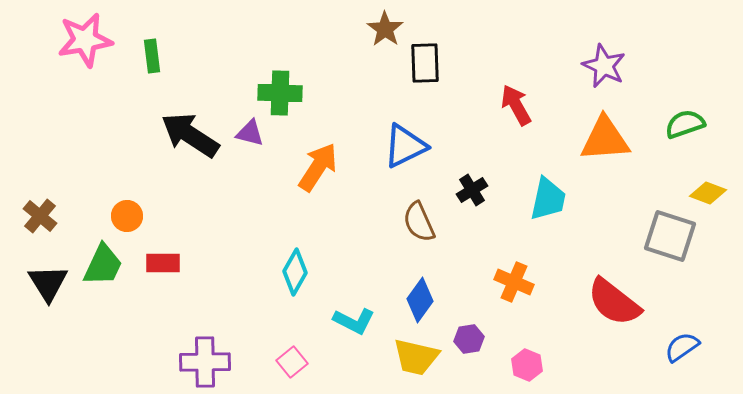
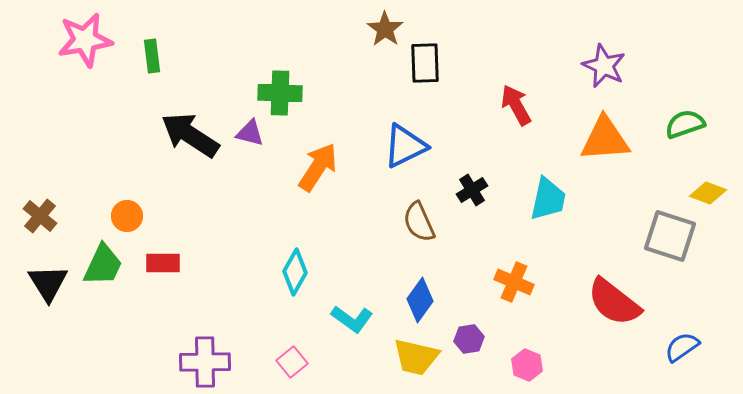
cyan L-shape: moved 2 px left, 2 px up; rotated 9 degrees clockwise
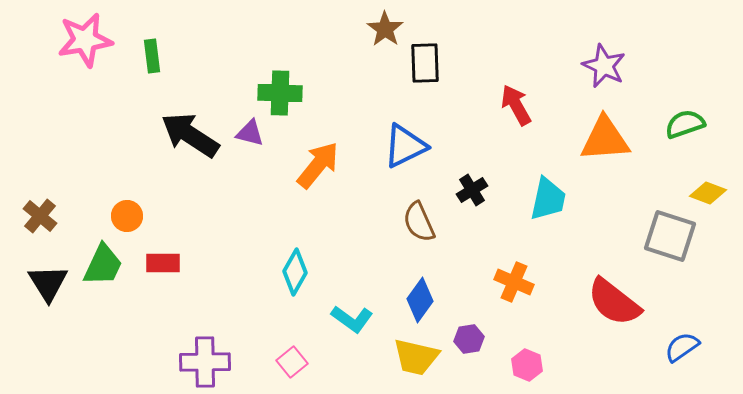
orange arrow: moved 2 px up; rotated 6 degrees clockwise
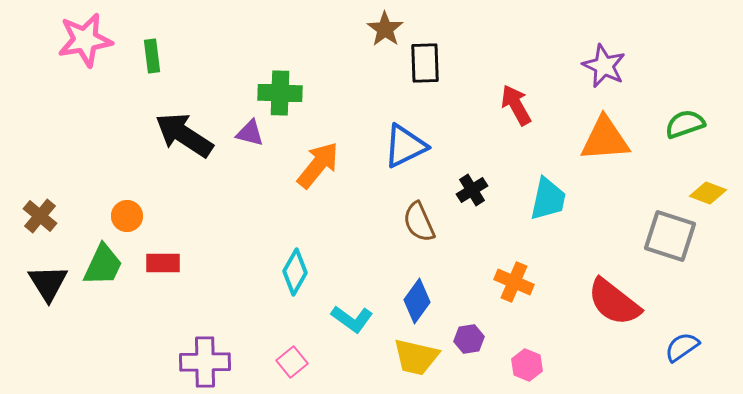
black arrow: moved 6 px left
blue diamond: moved 3 px left, 1 px down
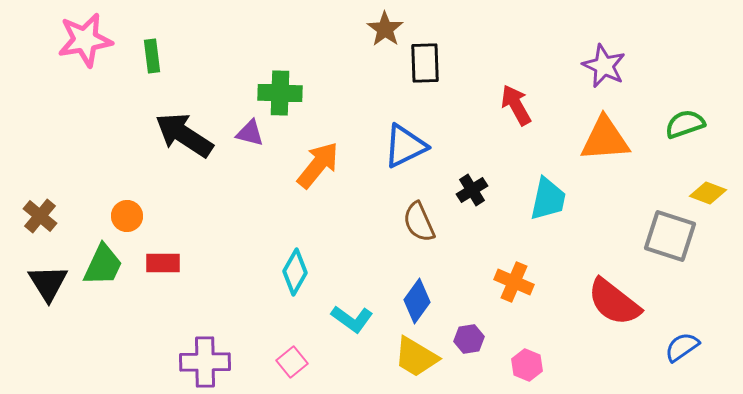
yellow trapezoid: rotated 18 degrees clockwise
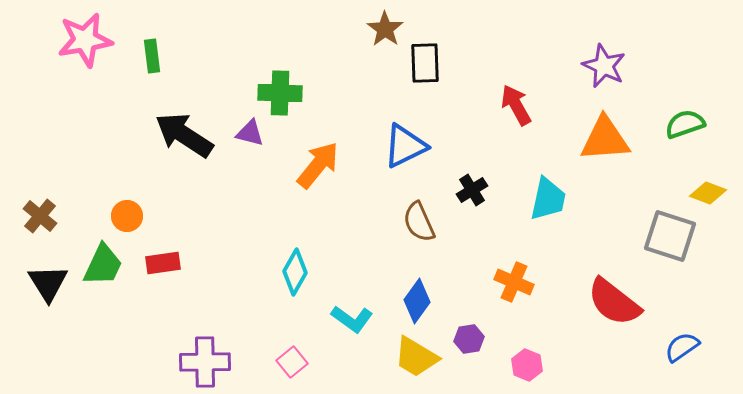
red rectangle: rotated 8 degrees counterclockwise
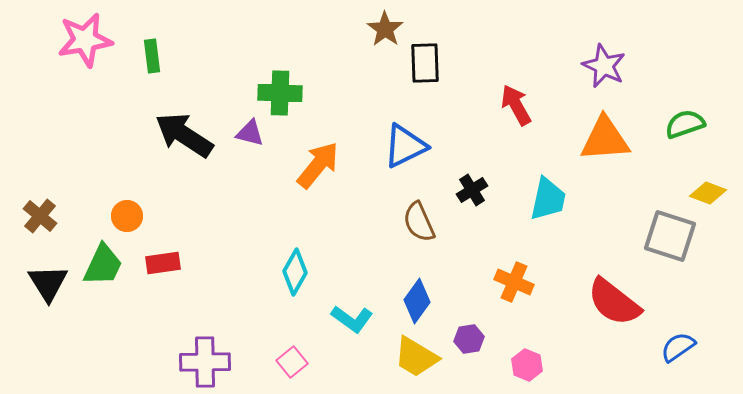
blue semicircle: moved 4 px left
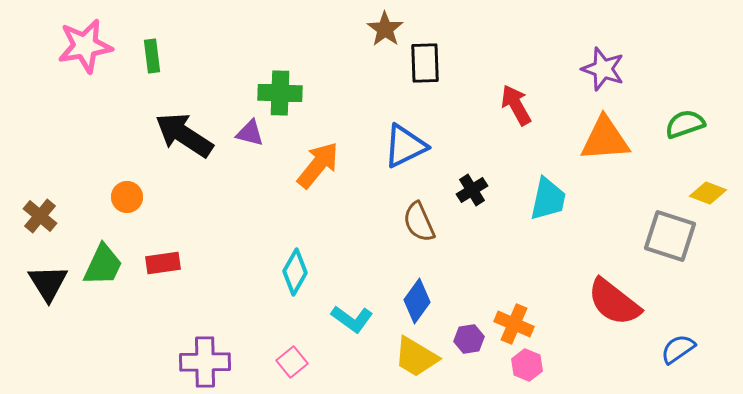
pink star: moved 6 px down
purple star: moved 1 px left, 3 px down; rotated 6 degrees counterclockwise
orange circle: moved 19 px up
orange cross: moved 42 px down
blue semicircle: moved 2 px down
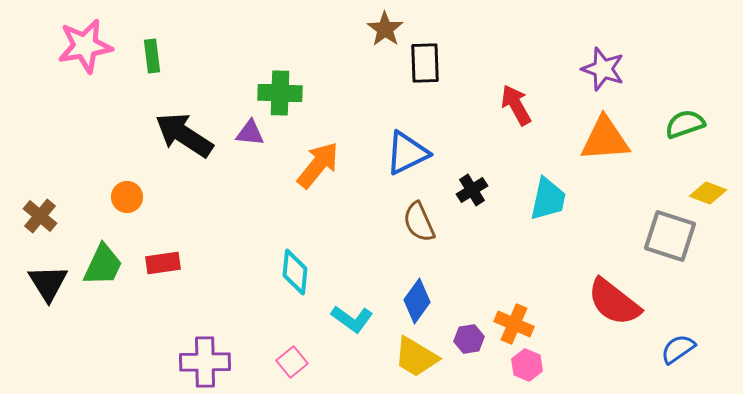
purple triangle: rotated 8 degrees counterclockwise
blue triangle: moved 2 px right, 7 px down
cyan diamond: rotated 24 degrees counterclockwise
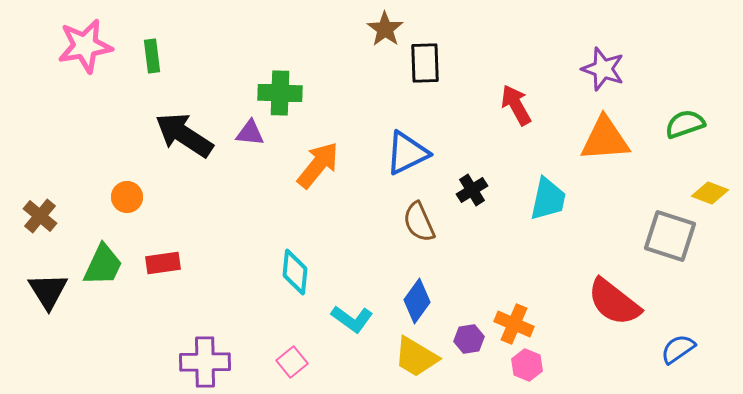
yellow diamond: moved 2 px right
black triangle: moved 8 px down
